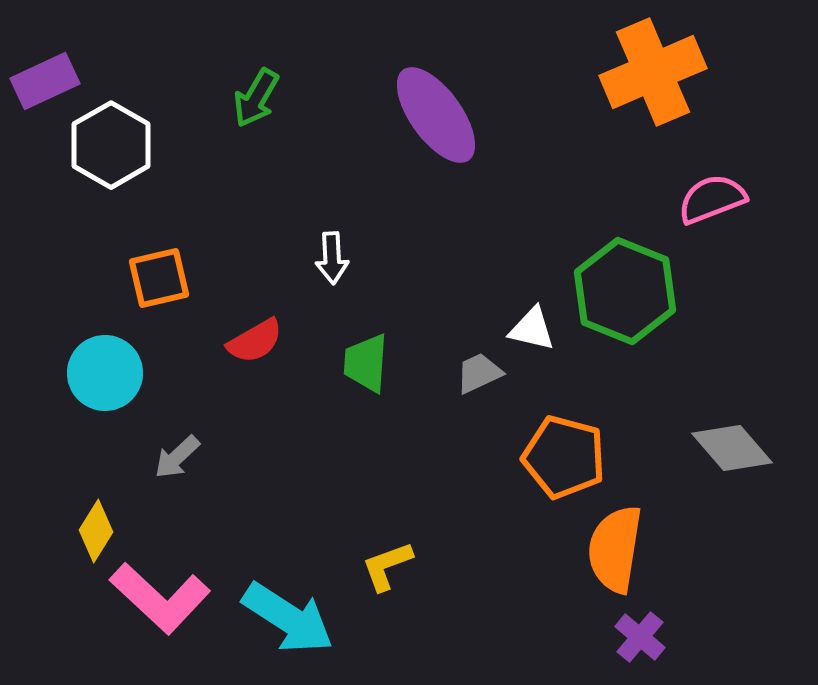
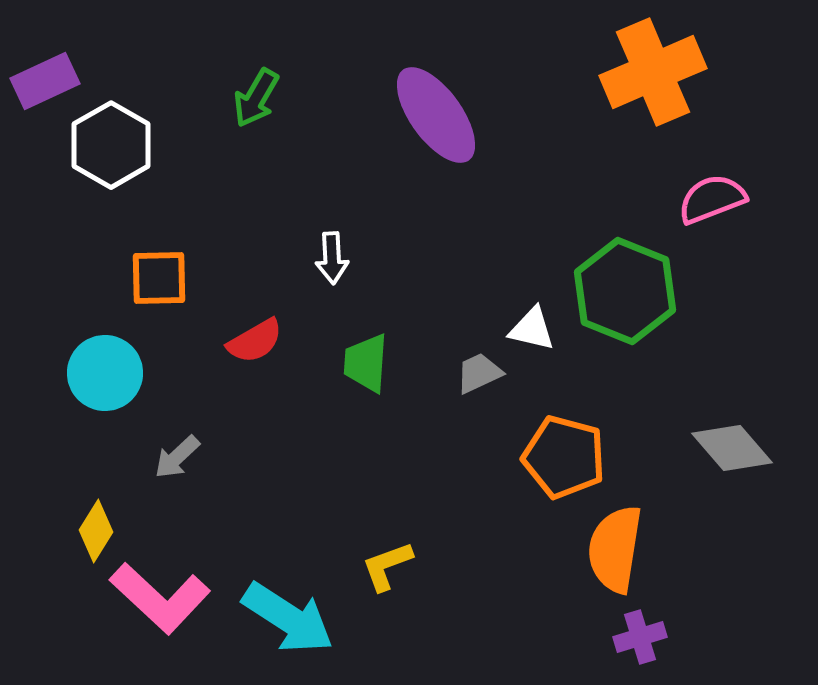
orange square: rotated 12 degrees clockwise
purple cross: rotated 33 degrees clockwise
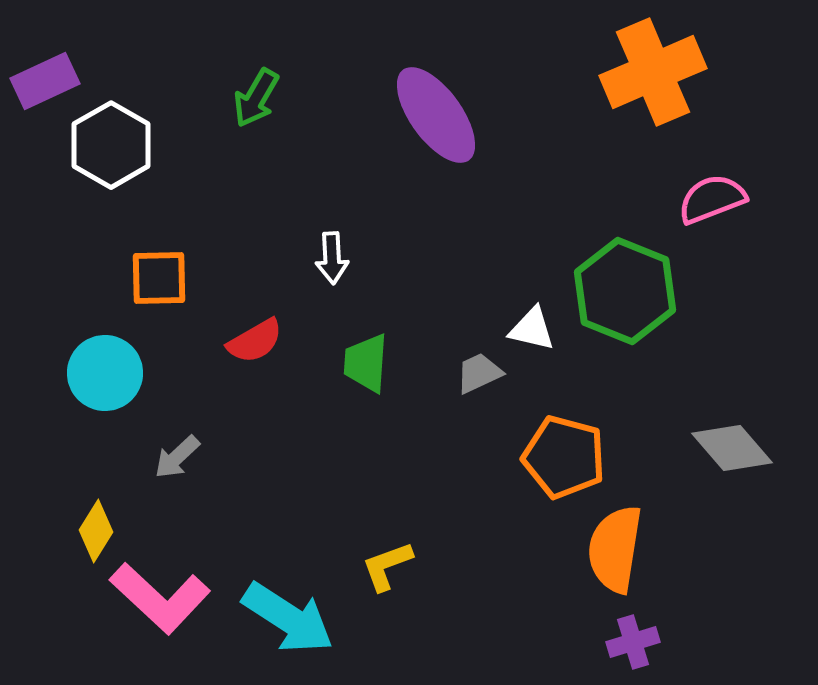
purple cross: moved 7 px left, 5 px down
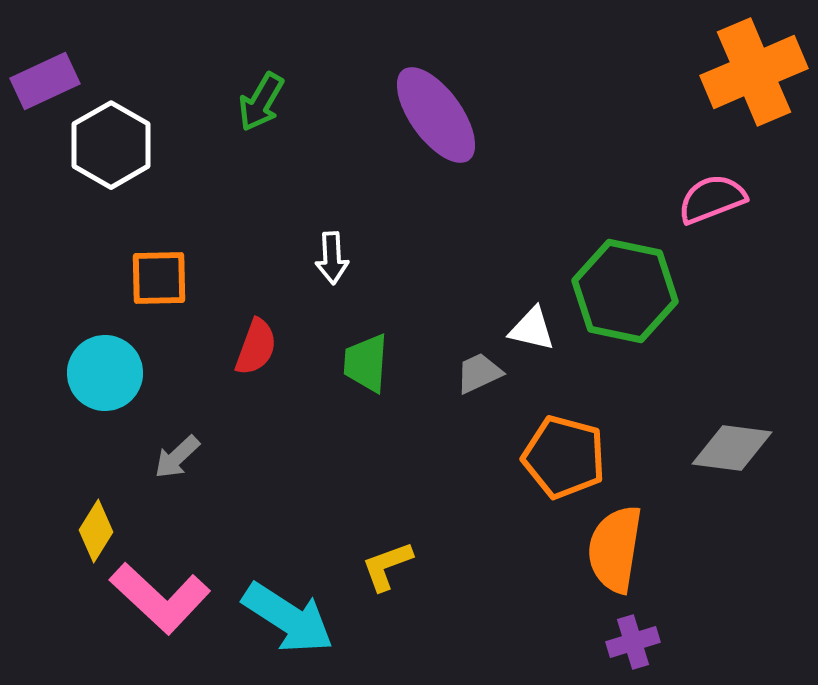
orange cross: moved 101 px right
green arrow: moved 5 px right, 4 px down
green hexagon: rotated 10 degrees counterclockwise
red semicircle: moved 1 px right, 6 px down; rotated 40 degrees counterclockwise
gray diamond: rotated 42 degrees counterclockwise
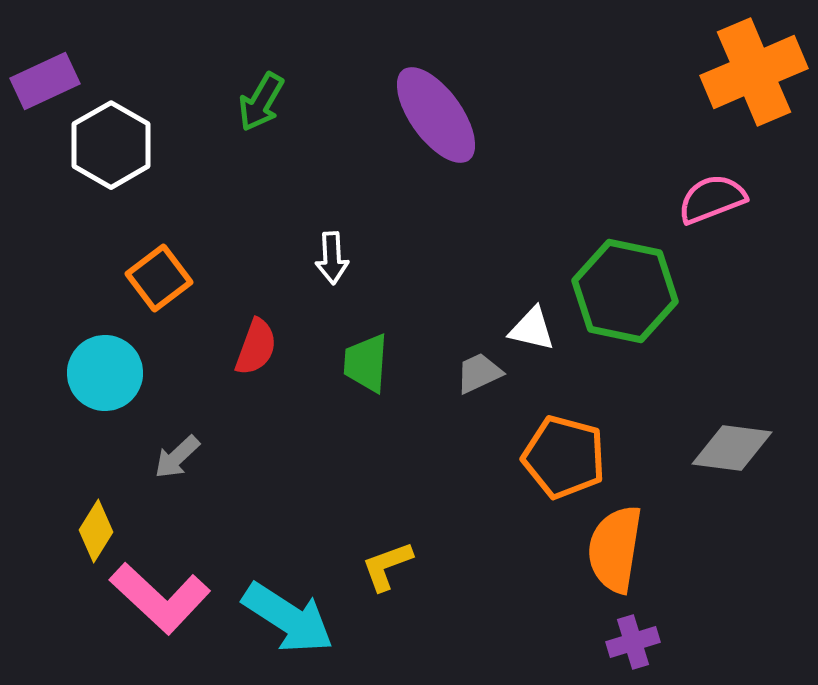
orange square: rotated 36 degrees counterclockwise
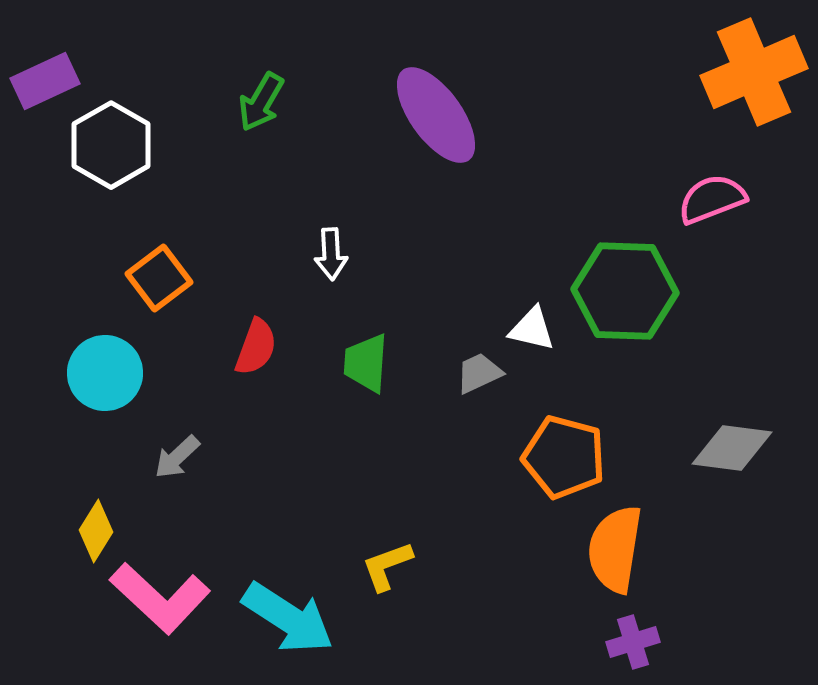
white arrow: moved 1 px left, 4 px up
green hexagon: rotated 10 degrees counterclockwise
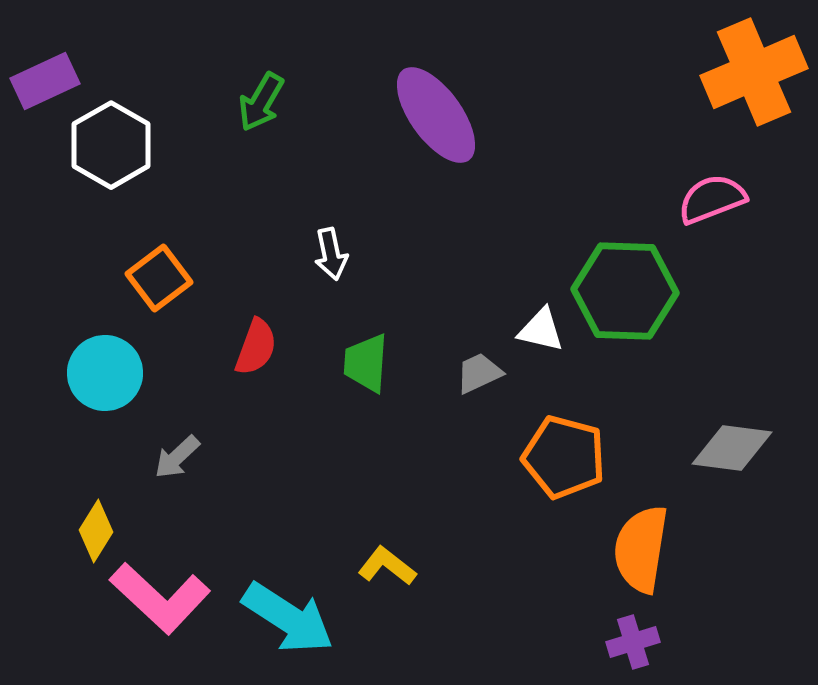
white arrow: rotated 9 degrees counterclockwise
white triangle: moved 9 px right, 1 px down
orange semicircle: moved 26 px right
yellow L-shape: rotated 58 degrees clockwise
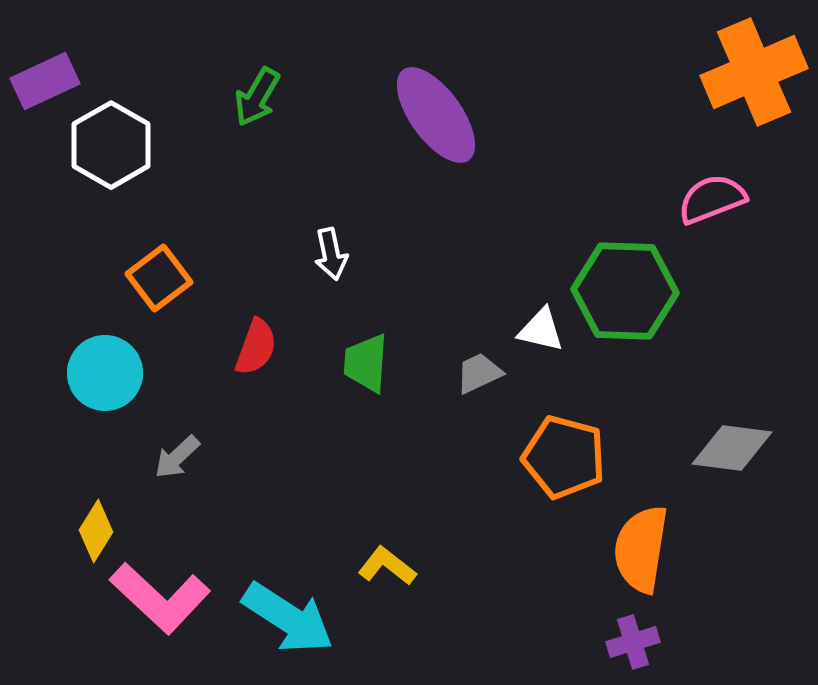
green arrow: moved 4 px left, 5 px up
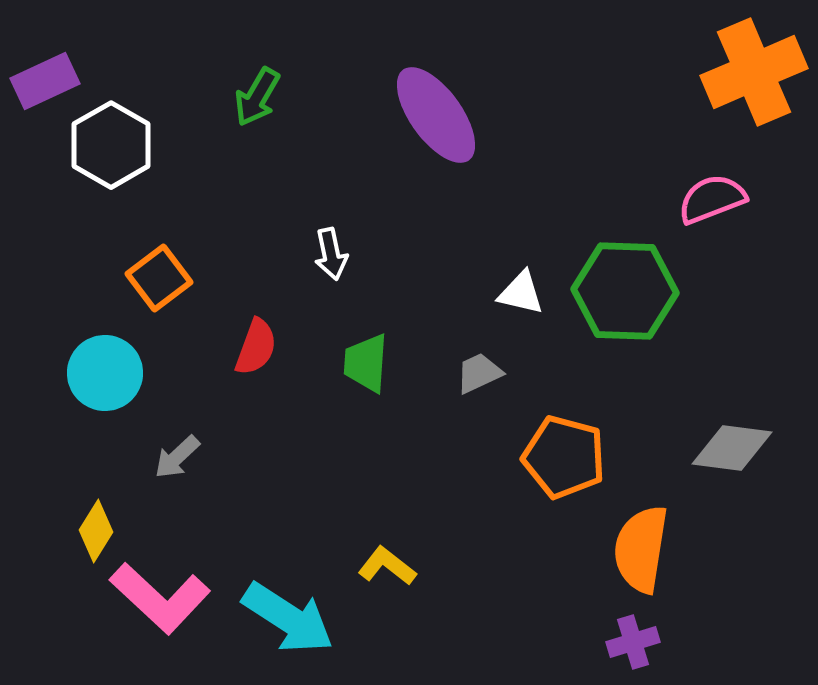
white triangle: moved 20 px left, 37 px up
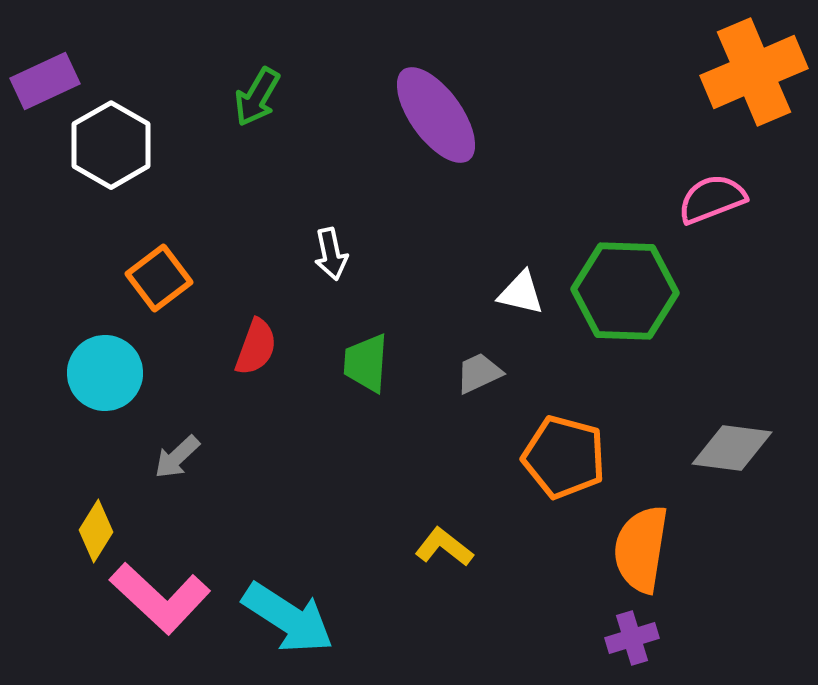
yellow L-shape: moved 57 px right, 19 px up
purple cross: moved 1 px left, 4 px up
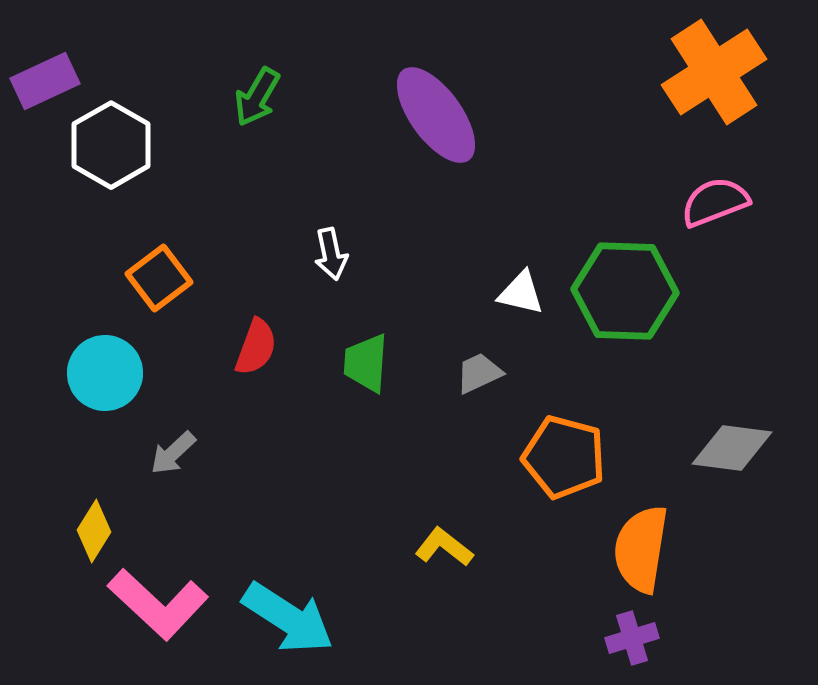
orange cross: moved 40 px left; rotated 10 degrees counterclockwise
pink semicircle: moved 3 px right, 3 px down
gray arrow: moved 4 px left, 4 px up
yellow diamond: moved 2 px left
pink L-shape: moved 2 px left, 6 px down
